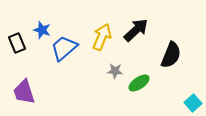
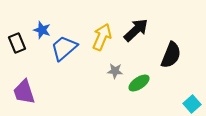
cyan square: moved 1 px left, 1 px down
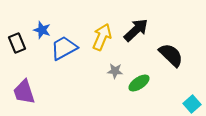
blue trapezoid: rotated 12 degrees clockwise
black semicircle: rotated 68 degrees counterclockwise
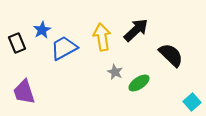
blue star: rotated 24 degrees clockwise
yellow arrow: rotated 32 degrees counterclockwise
gray star: moved 1 px down; rotated 21 degrees clockwise
cyan square: moved 2 px up
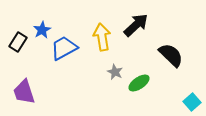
black arrow: moved 5 px up
black rectangle: moved 1 px right, 1 px up; rotated 54 degrees clockwise
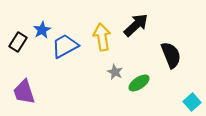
blue trapezoid: moved 1 px right, 2 px up
black semicircle: rotated 24 degrees clockwise
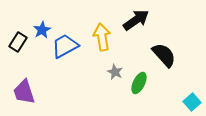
black arrow: moved 5 px up; rotated 8 degrees clockwise
black semicircle: moved 7 px left; rotated 20 degrees counterclockwise
green ellipse: rotated 30 degrees counterclockwise
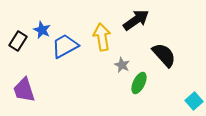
blue star: rotated 18 degrees counterclockwise
black rectangle: moved 1 px up
gray star: moved 7 px right, 7 px up
purple trapezoid: moved 2 px up
cyan square: moved 2 px right, 1 px up
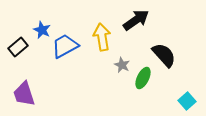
black rectangle: moved 6 px down; rotated 18 degrees clockwise
green ellipse: moved 4 px right, 5 px up
purple trapezoid: moved 4 px down
cyan square: moved 7 px left
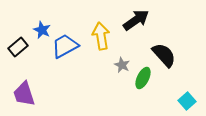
yellow arrow: moved 1 px left, 1 px up
